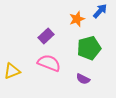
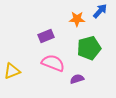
orange star: rotated 21 degrees clockwise
purple rectangle: rotated 21 degrees clockwise
pink semicircle: moved 4 px right
purple semicircle: moved 6 px left; rotated 136 degrees clockwise
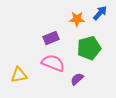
blue arrow: moved 2 px down
purple rectangle: moved 5 px right, 2 px down
yellow triangle: moved 7 px right, 4 px down; rotated 12 degrees clockwise
purple semicircle: rotated 24 degrees counterclockwise
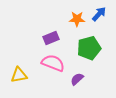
blue arrow: moved 1 px left, 1 px down
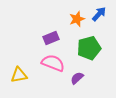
orange star: rotated 21 degrees counterclockwise
purple semicircle: moved 1 px up
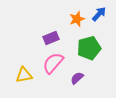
pink semicircle: rotated 70 degrees counterclockwise
yellow triangle: moved 5 px right
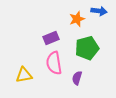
blue arrow: moved 3 px up; rotated 56 degrees clockwise
green pentagon: moved 2 px left
pink semicircle: moved 1 px right; rotated 50 degrees counterclockwise
purple semicircle: rotated 32 degrees counterclockwise
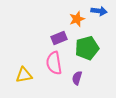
purple rectangle: moved 8 px right
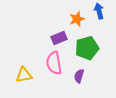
blue arrow: rotated 112 degrees counterclockwise
purple semicircle: moved 2 px right, 2 px up
